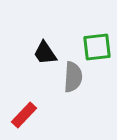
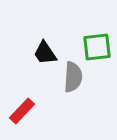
red rectangle: moved 2 px left, 4 px up
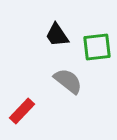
black trapezoid: moved 12 px right, 18 px up
gray semicircle: moved 5 px left, 4 px down; rotated 56 degrees counterclockwise
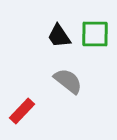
black trapezoid: moved 2 px right, 1 px down
green square: moved 2 px left, 13 px up; rotated 8 degrees clockwise
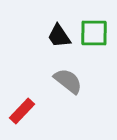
green square: moved 1 px left, 1 px up
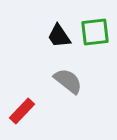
green square: moved 1 px right, 1 px up; rotated 8 degrees counterclockwise
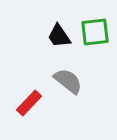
red rectangle: moved 7 px right, 8 px up
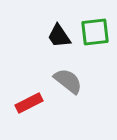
red rectangle: rotated 20 degrees clockwise
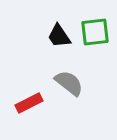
gray semicircle: moved 1 px right, 2 px down
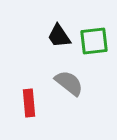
green square: moved 1 px left, 9 px down
red rectangle: rotated 68 degrees counterclockwise
